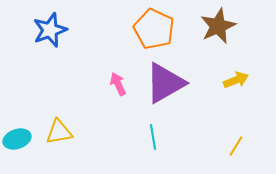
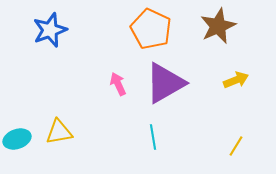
orange pentagon: moved 3 px left
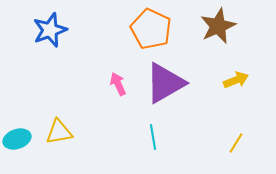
yellow line: moved 3 px up
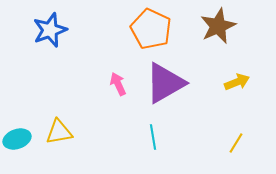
yellow arrow: moved 1 px right, 2 px down
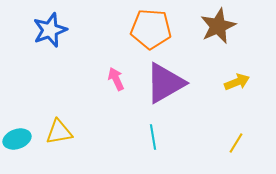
orange pentagon: rotated 21 degrees counterclockwise
pink arrow: moved 2 px left, 5 px up
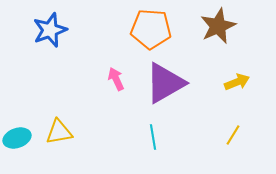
cyan ellipse: moved 1 px up
yellow line: moved 3 px left, 8 px up
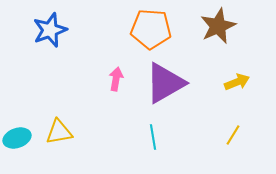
pink arrow: rotated 35 degrees clockwise
